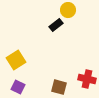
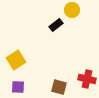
yellow circle: moved 4 px right
purple square: rotated 24 degrees counterclockwise
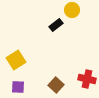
brown square: moved 3 px left, 2 px up; rotated 28 degrees clockwise
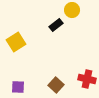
yellow square: moved 18 px up
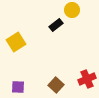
red cross: rotated 36 degrees counterclockwise
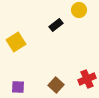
yellow circle: moved 7 px right
